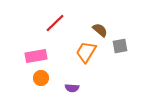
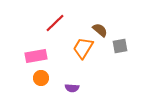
orange trapezoid: moved 3 px left, 4 px up
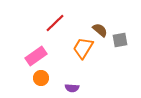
gray square: moved 6 px up
pink rectangle: rotated 25 degrees counterclockwise
